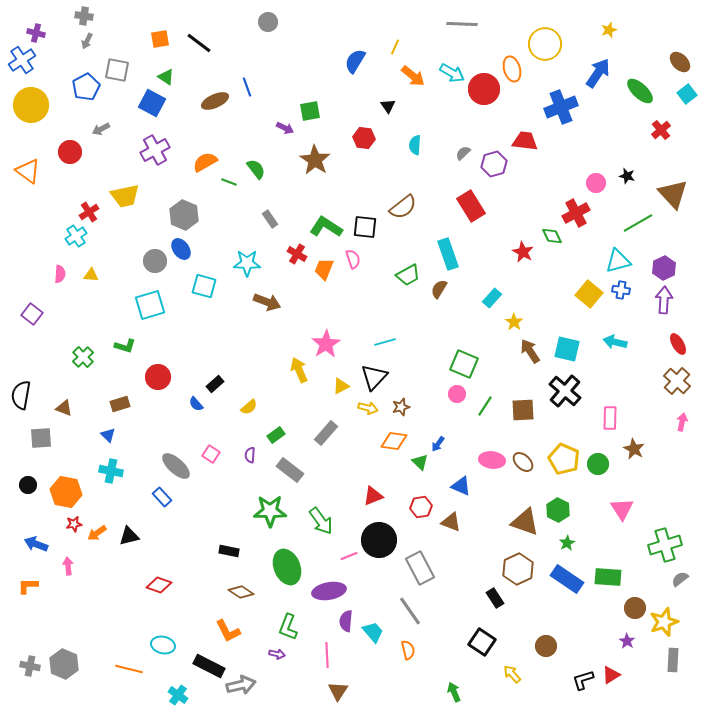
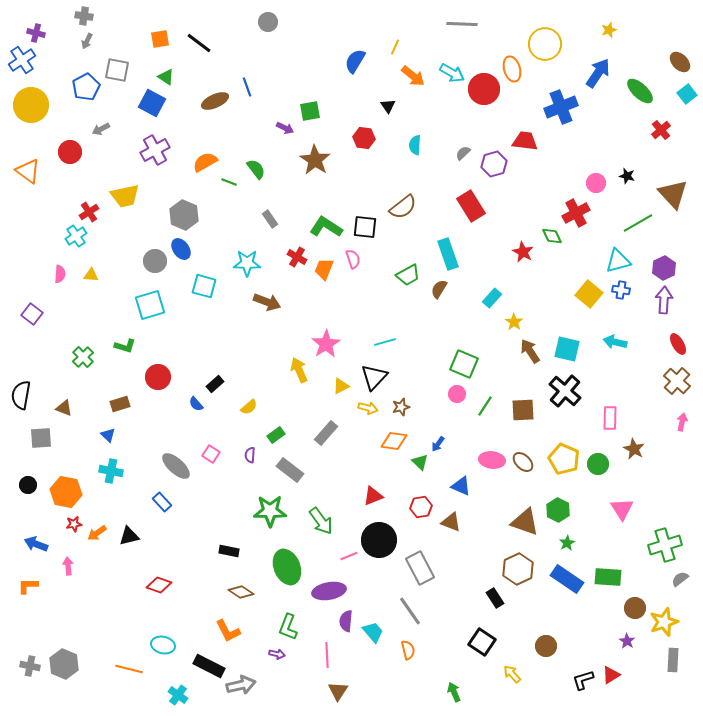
red cross at (297, 254): moved 3 px down
blue rectangle at (162, 497): moved 5 px down
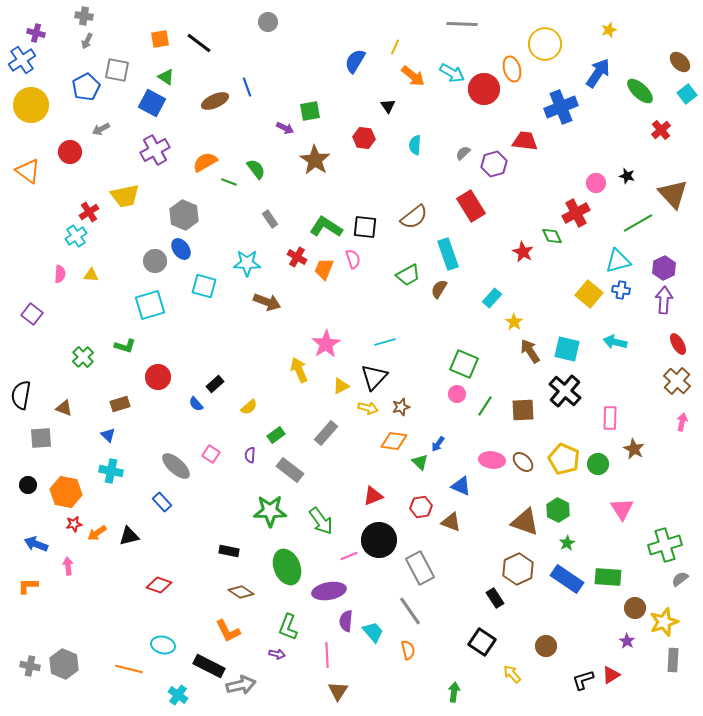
brown semicircle at (403, 207): moved 11 px right, 10 px down
green arrow at (454, 692): rotated 30 degrees clockwise
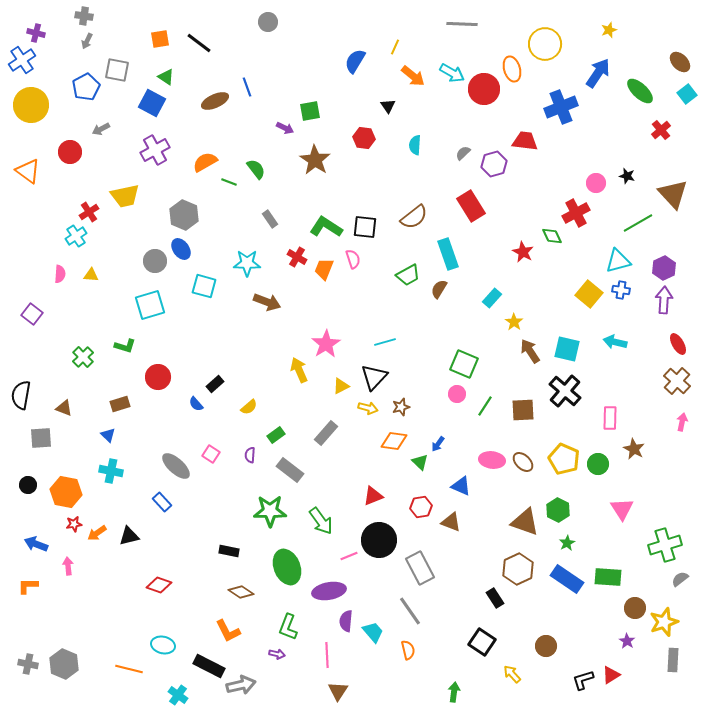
gray cross at (30, 666): moved 2 px left, 2 px up
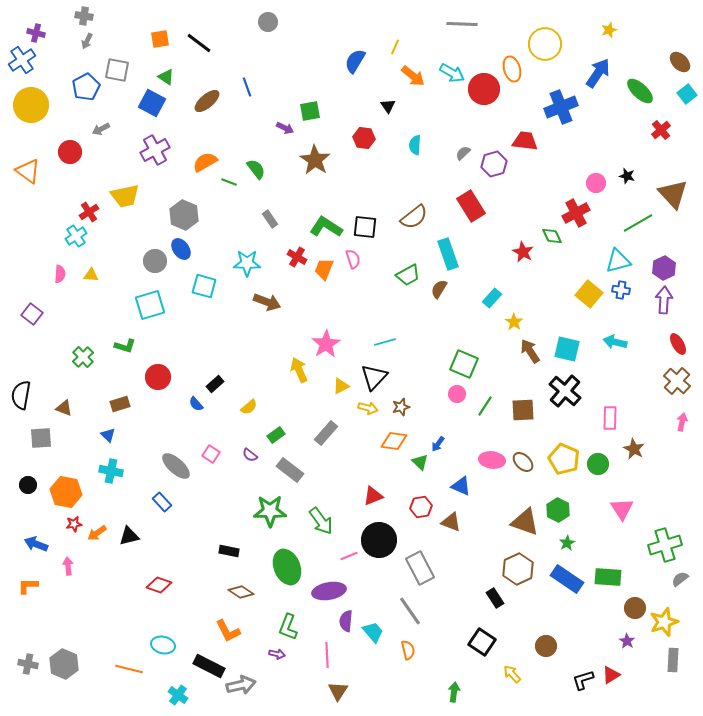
brown ellipse at (215, 101): moved 8 px left; rotated 16 degrees counterclockwise
purple semicircle at (250, 455): rotated 56 degrees counterclockwise
